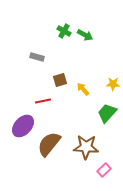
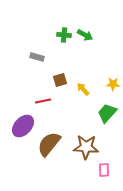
green cross: moved 4 px down; rotated 24 degrees counterclockwise
pink rectangle: rotated 48 degrees counterclockwise
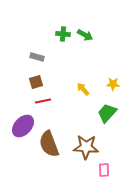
green cross: moved 1 px left, 1 px up
brown square: moved 24 px left, 2 px down
brown semicircle: rotated 60 degrees counterclockwise
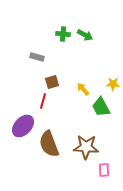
brown square: moved 16 px right
red line: rotated 63 degrees counterclockwise
green trapezoid: moved 6 px left, 6 px up; rotated 70 degrees counterclockwise
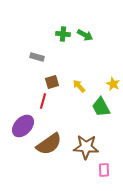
yellow star: rotated 24 degrees clockwise
yellow arrow: moved 4 px left, 3 px up
brown semicircle: rotated 104 degrees counterclockwise
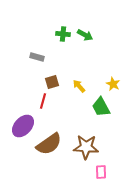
pink rectangle: moved 3 px left, 2 px down
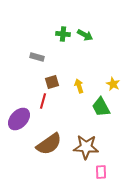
yellow arrow: rotated 24 degrees clockwise
purple ellipse: moved 4 px left, 7 px up
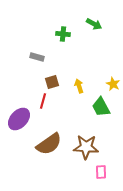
green arrow: moved 9 px right, 11 px up
